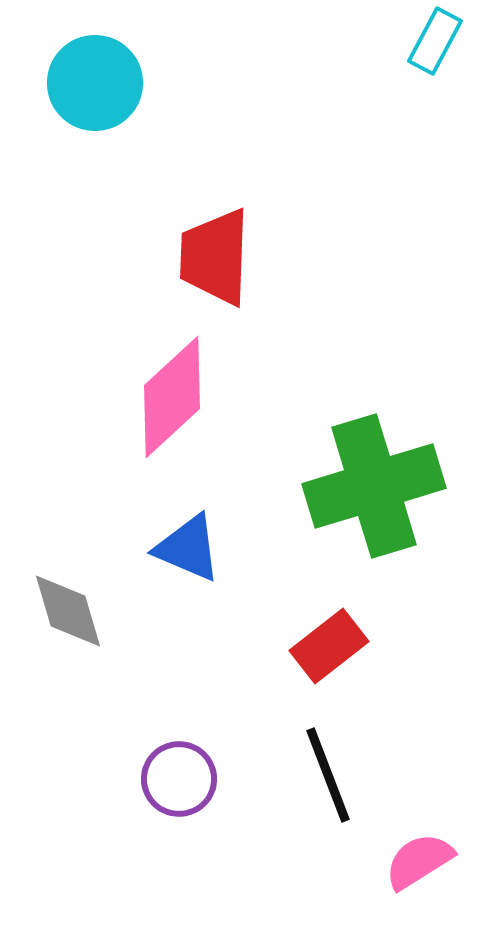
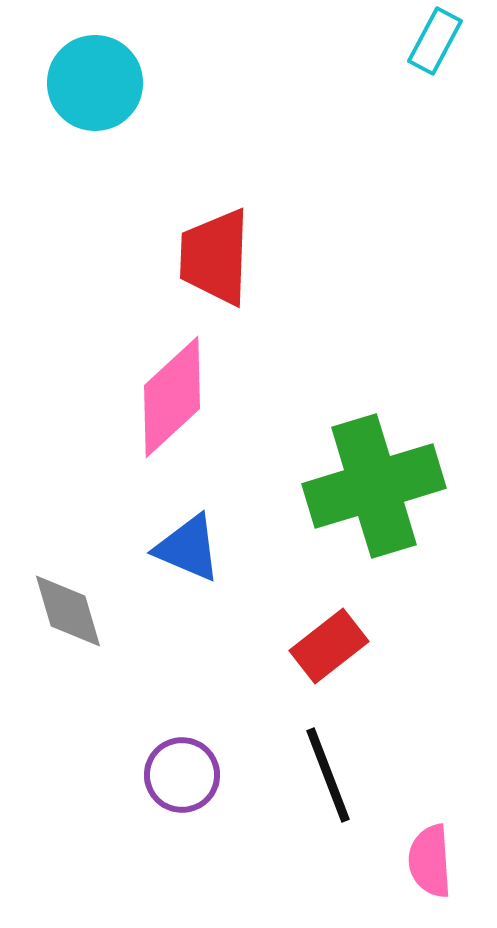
purple circle: moved 3 px right, 4 px up
pink semicircle: moved 11 px right; rotated 62 degrees counterclockwise
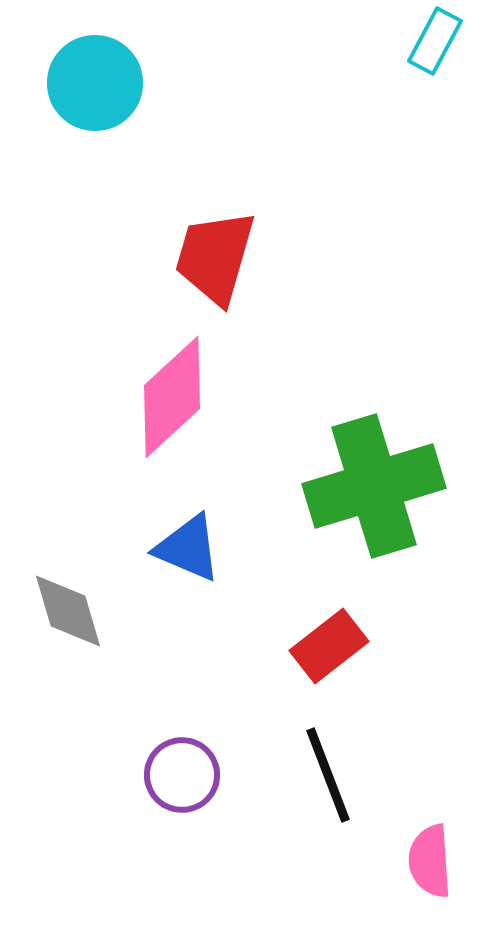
red trapezoid: rotated 14 degrees clockwise
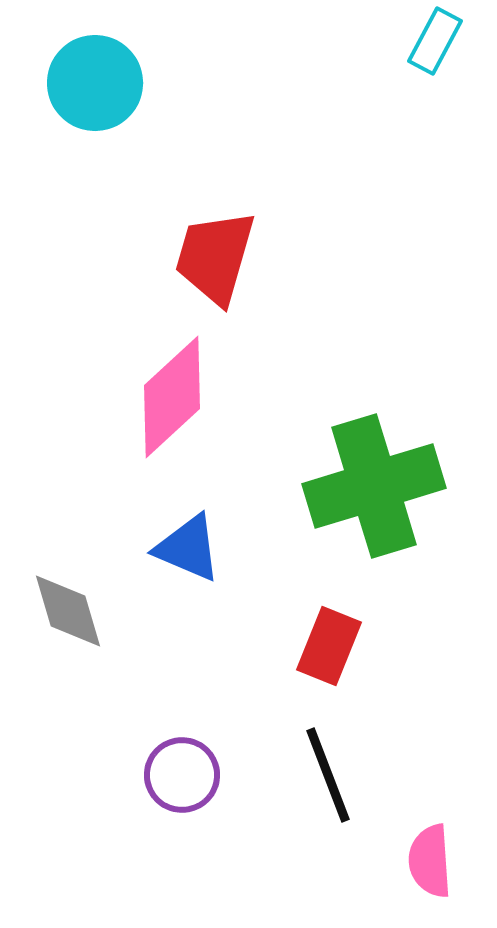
red rectangle: rotated 30 degrees counterclockwise
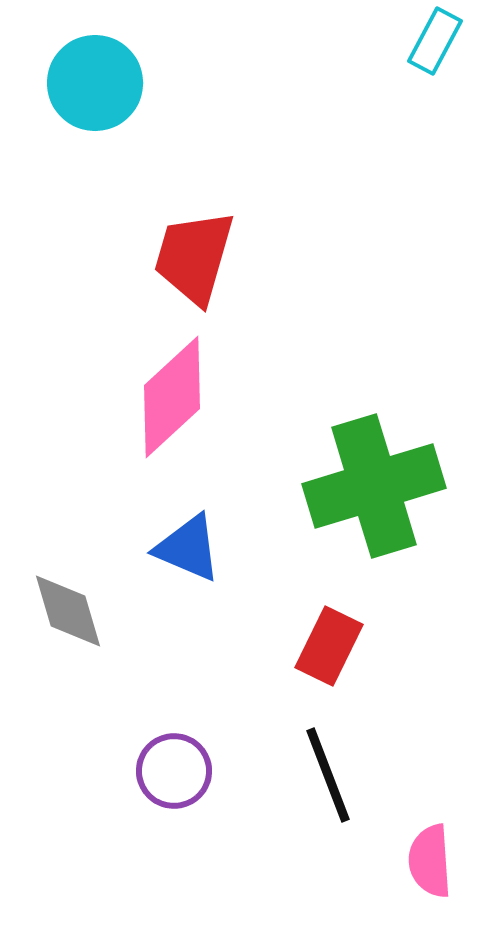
red trapezoid: moved 21 px left
red rectangle: rotated 4 degrees clockwise
purple circle: moved 8 px left, 4 px up
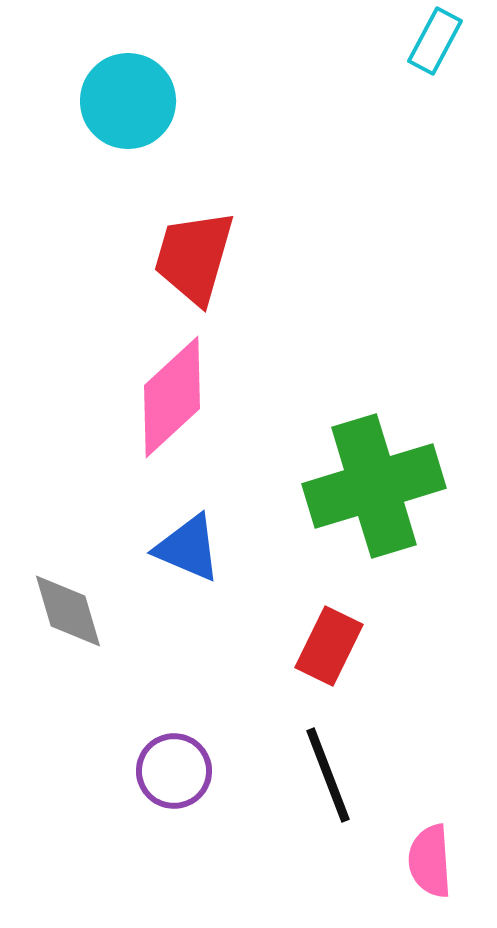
cyan circle: moved 33 px right, 18 px down
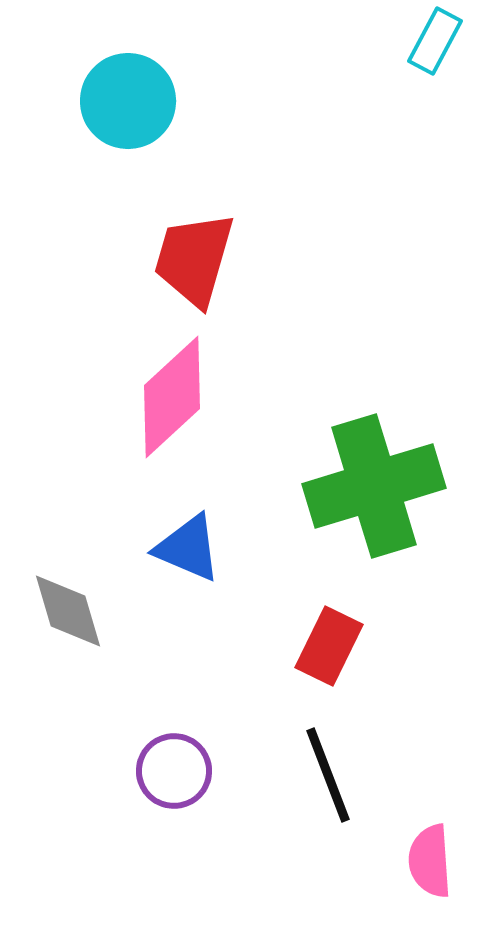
red trapezoid: moved 2 px down
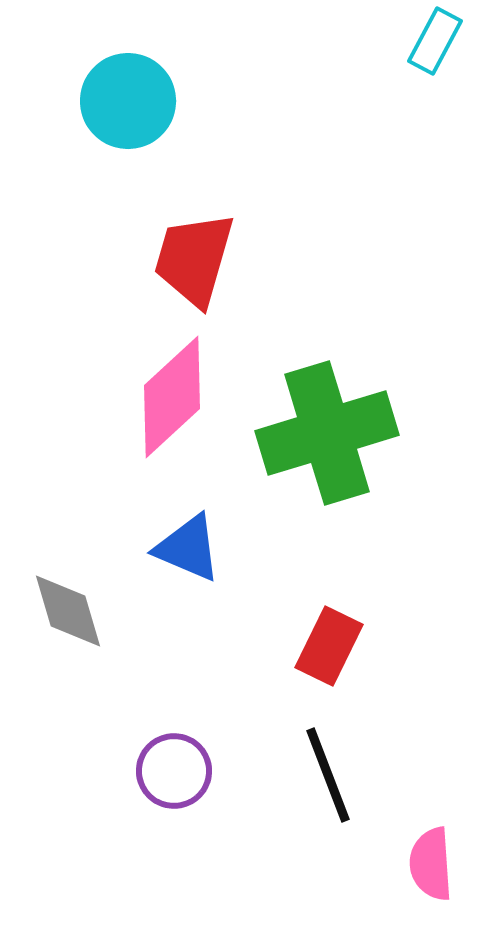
green cross: moved 47 px left, 53 px up
pink semicircle: moved 1 px right, 3 px down
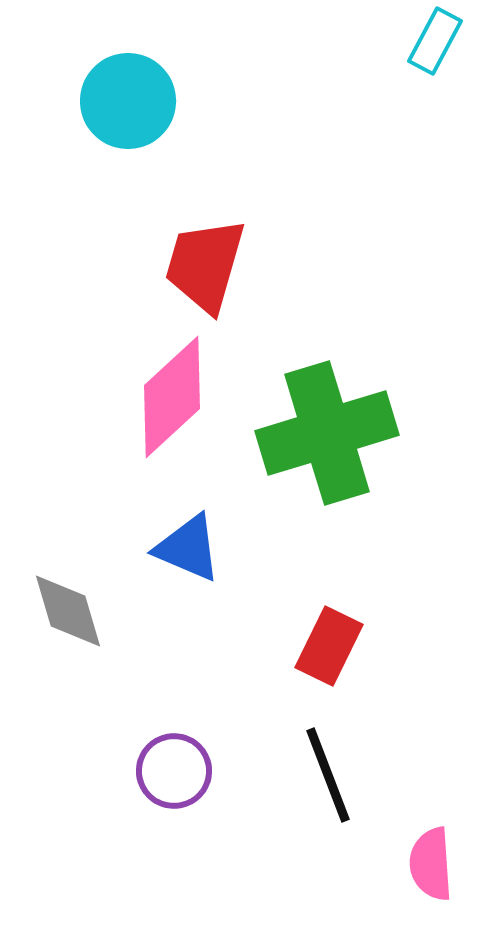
red trapezoid: moved 11 px right, 6 px down
